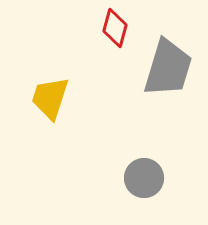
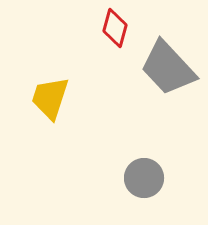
gray trapezoid: rotated 120 degrees clockwise
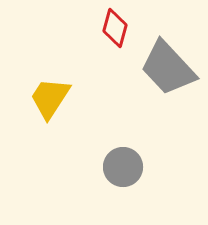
yellow trapezoid: rotated 15 degrees clockwise
gray circle: moved 21 px left, 11 px up
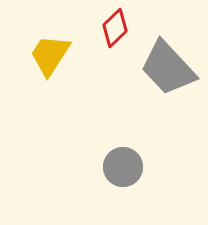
red diamond: rotated 30 degrees clockwise
yellow trapezoid: moved 43 px up
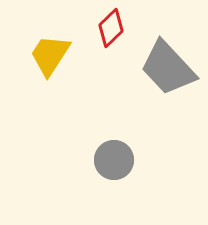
red diamond: moved 4 px left
gray circle: moved 9 px left, 7 px up
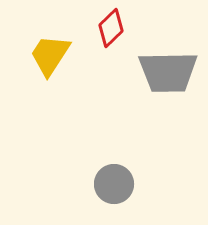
gray trapezoid: moved 4 px down; rotated 48 degrees counterclockwise
gray circle: moved 24 px down
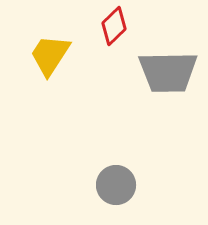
red diamond: moved 3 px right, 2 px up
gray circle: moved 2 px right, 1 px down
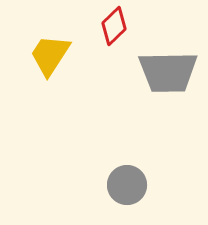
gray circle: moved 11 px right
